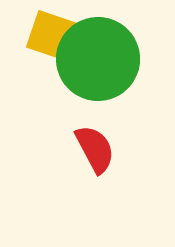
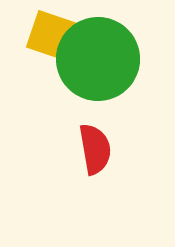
red semicircle: rotated 18 degrees clockwise
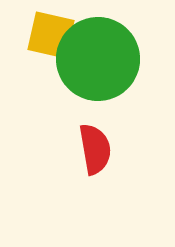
yellow square: rotated 6 degrees counterclockwise
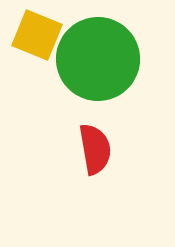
yellow square: moved 14 px left; rotated 9 degrees clockwise
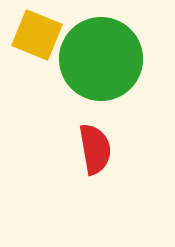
green circle: moved 3 px right
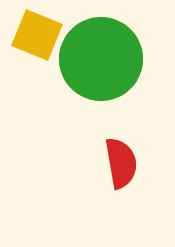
red semicircle: moved 26 px right, 14 px down
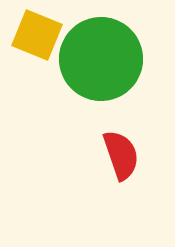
red semicircle: moved 8 px up; rotated 9 degrees counterclockwise
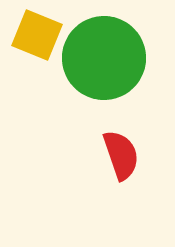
green circle: moved 3 px right, 1 px up
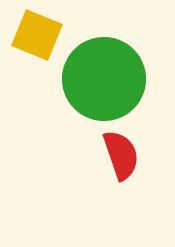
green circle: moved 21 px down
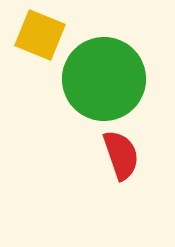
yellow square: moved 3 px right
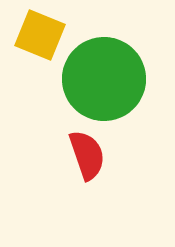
red semicircle: moved 34 px left
